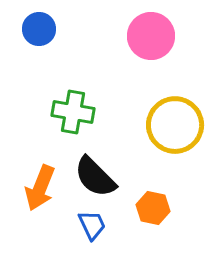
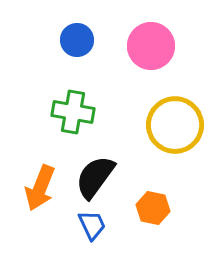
blue circle: moved 38 px right, 11 px down
pink circle: moved 10 px down
black semicircle: rotated 81 degrees clockwise
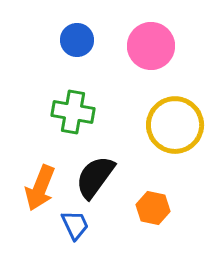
blue trapezoid: moved 17 px left
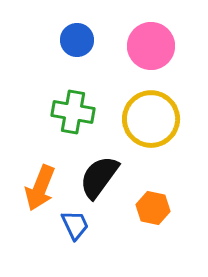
yellow circle: moved 24 px left, 6 px up
black semicircle: moved 4 px right
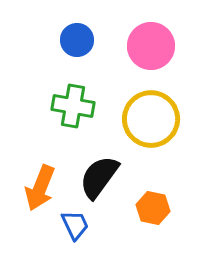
green cross: moved 6 px up
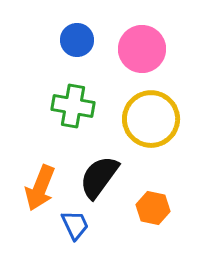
pink circle: moved 9 px left, 3 px down
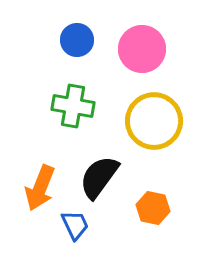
yellow circle: moved 3 px right, 2 px down
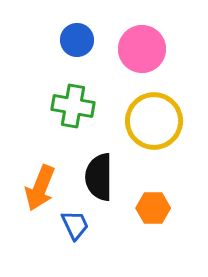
black semicircle: rotated 36 degrees counterclockwise
orange hexagon: rotated 12 degrees counterclockwise
